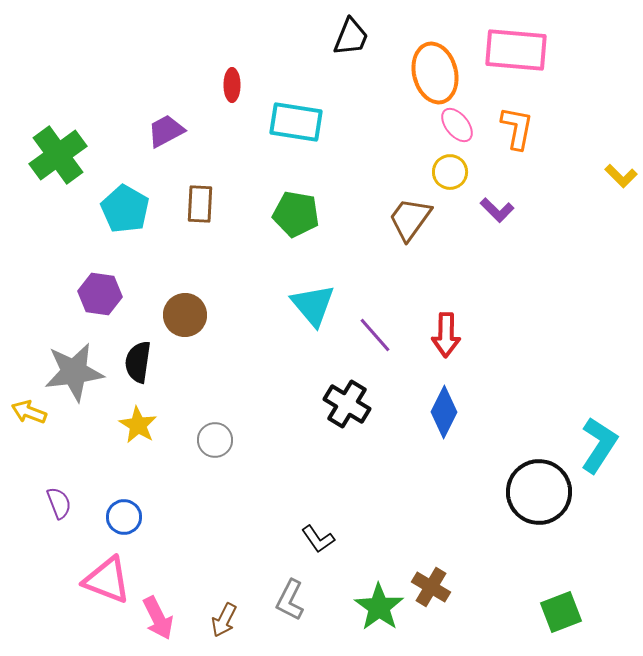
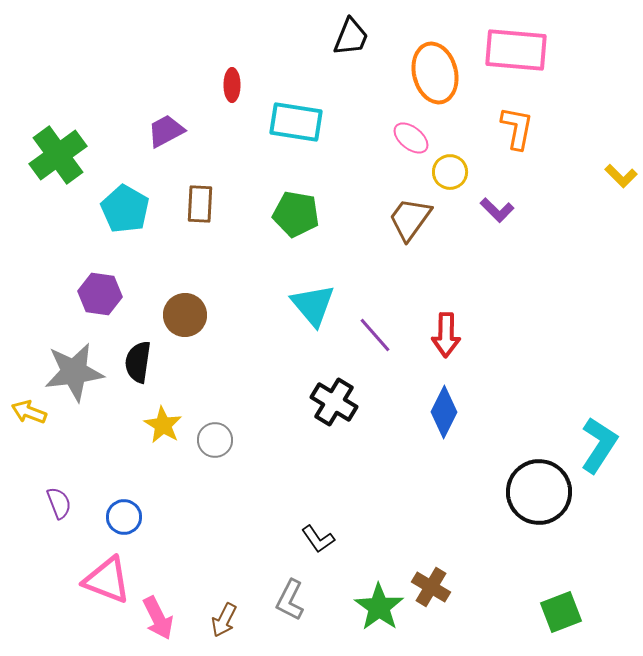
pink ellipse: moved 46 px left, 13 px down; rotated 12 degrees counterclockwise
black cross: moved 13 px left, 2 px up
yellow star: moved 25 px right
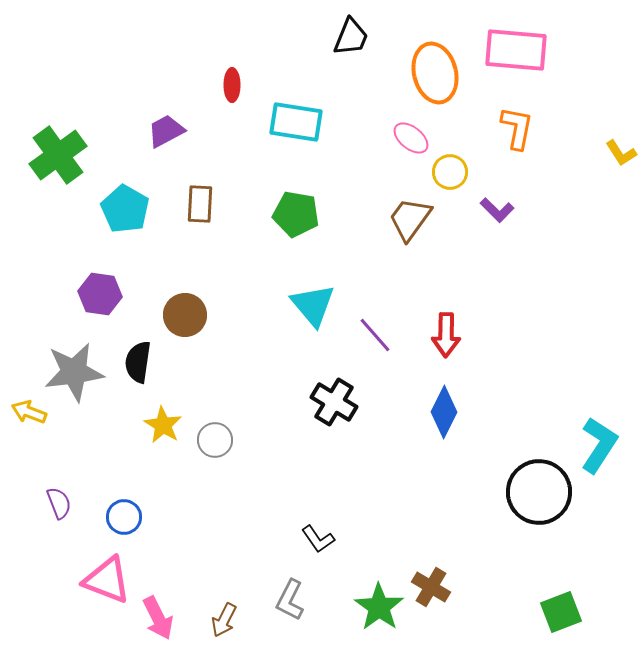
yellow L-shape: moved 23 px up; rotated 12 degrees clockwise
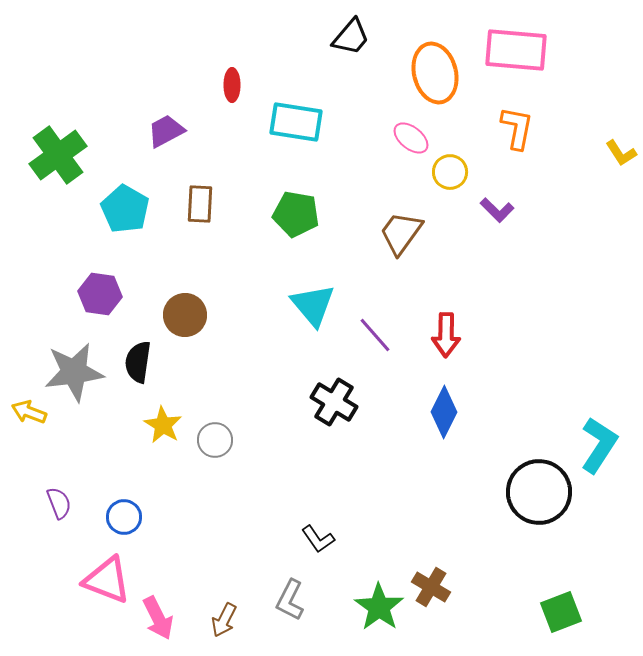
black trapezoid: rotated 18 degrees clockwise
brown trapezoid: moved 9 px left, 14 px down
